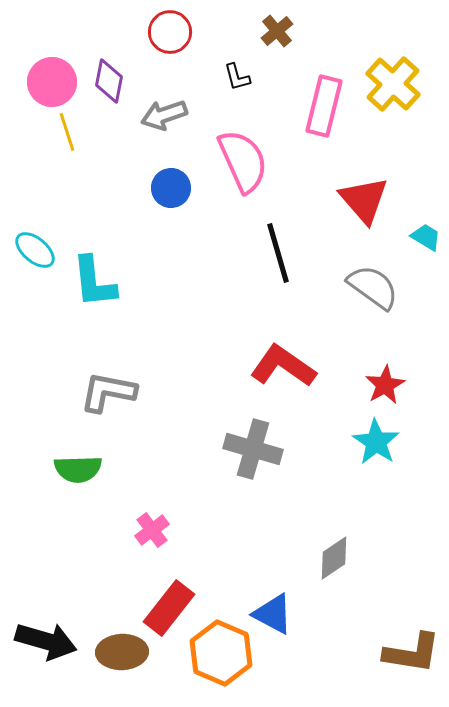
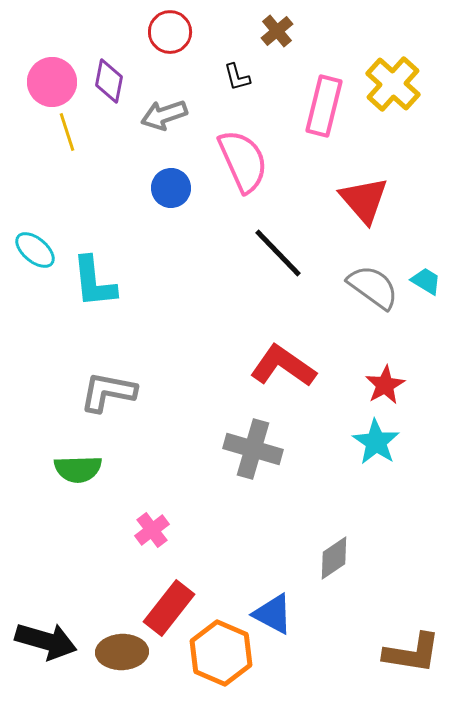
cyan trapezoid: moved 44 px down
black line: rotated 28 degrees counterclockwise
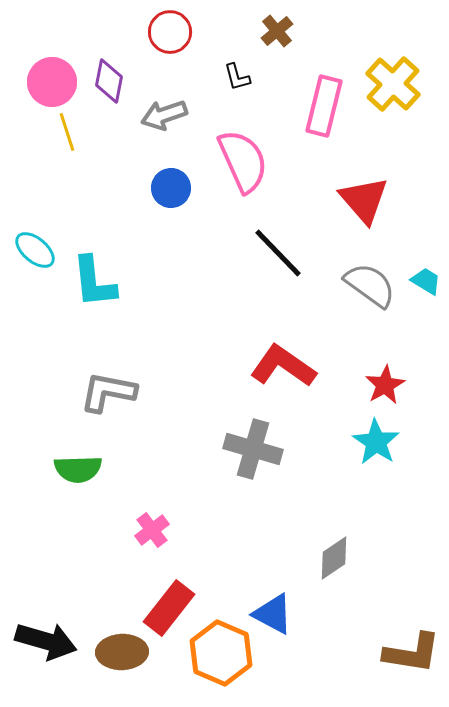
gray semicircle: moved 3 px left, 2 px up
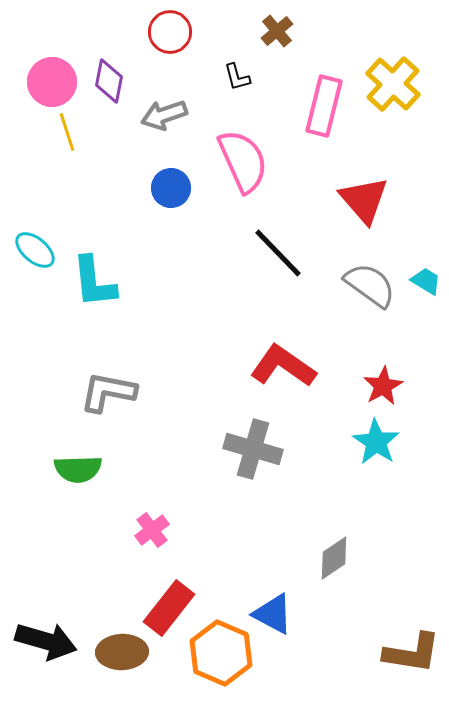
red star: moved 2 px left, 1 px down
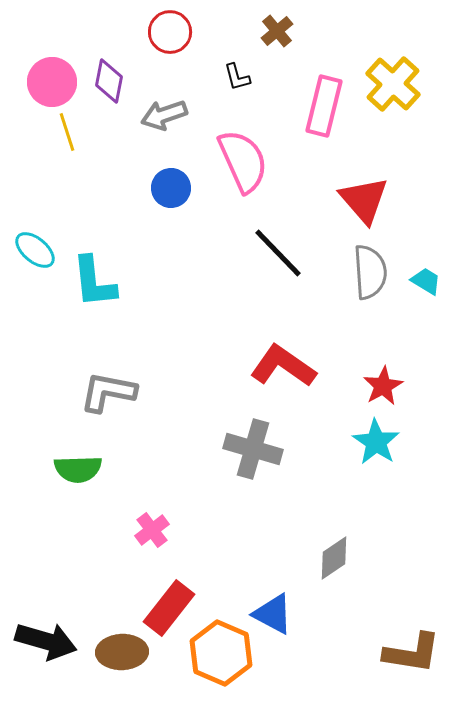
gray semicircle: moved 13 px up; rotated 50 degrees clockwise
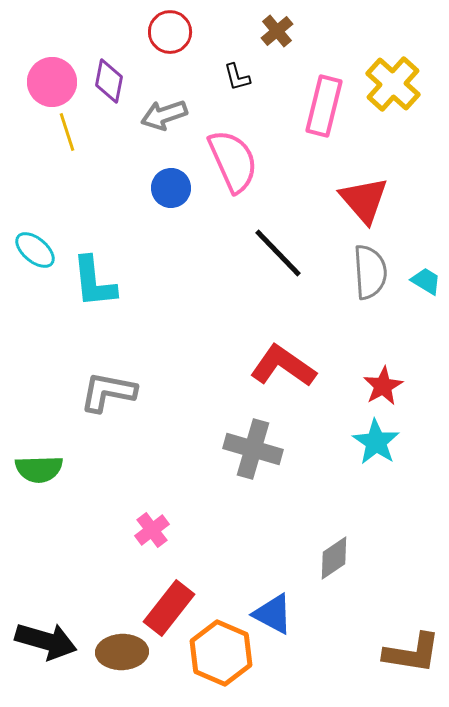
pink semicircle: moved 10 px left
green semicircle: moved 39 px left
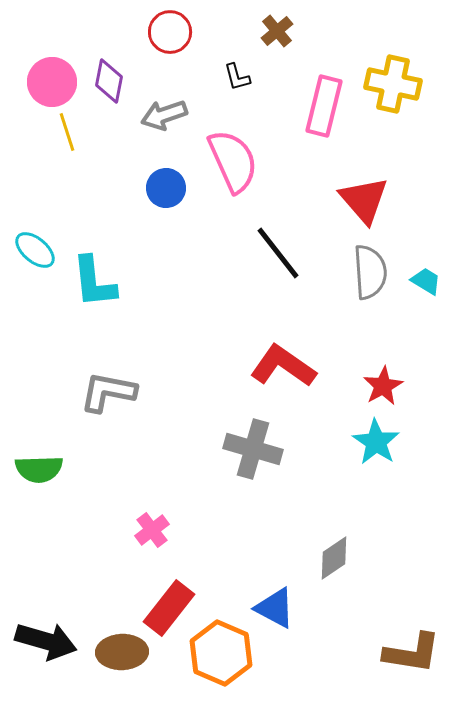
yellow cross: rotated 30 degrees counterclockwise
blue circle: moved 5 px left
black line: rotated 6 degrees clockwise
blue triangle: moved 2 px right, 6 px up
